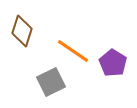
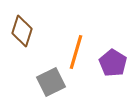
orange line: moved 3 px right, 1 px down; rotated 72 degrees clockwise
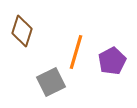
purple pentagon: moved 1 px left, 2 px up; rotated 12 degrees clockwise
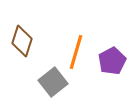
brown diamond: moved 10 px down
gray square: moved 2 px right; rotated 12 degrees counterclockwise
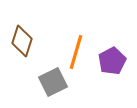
gray square: rotated 12 degrees clockwise
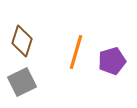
purple pentagon: rotated 12 degrees clockwise
gray square: moved 31 px left
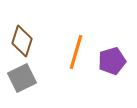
gray square: moved 4 px up
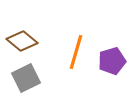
brown diamond: rotated 68 degrees counterclockwise
gray square: moved 4 px right
